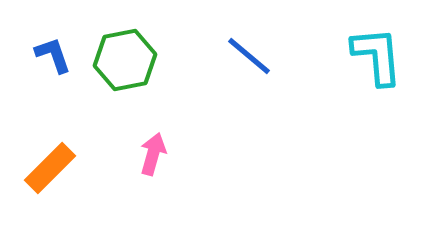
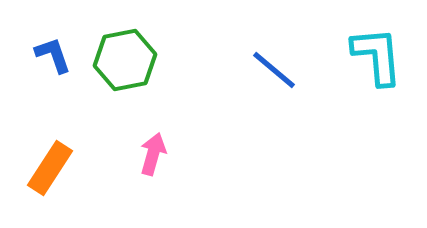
blue line: moved 25 px right, 14 px down
orange rectangle: rotated 12 degrees counterclockwise
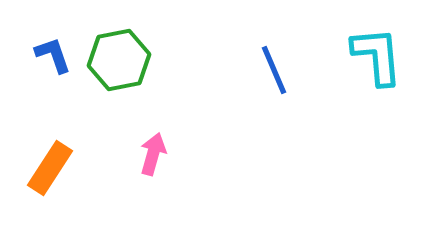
green hexagon: moved 6 px left
blue line: rotated 27 degrees clockwise
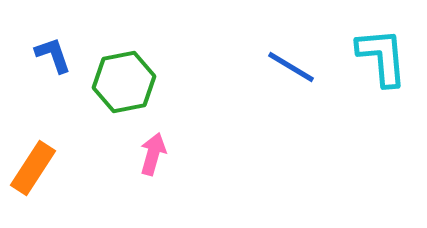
cyan L-shape: moved 5 px right, 1 px down
green hexagon: moved 5 px right, 22 px down
blue line: moved 17 px right, 3 px up; rotated 36 degrees counterclockwise
orange rectangle: moved 17 px left
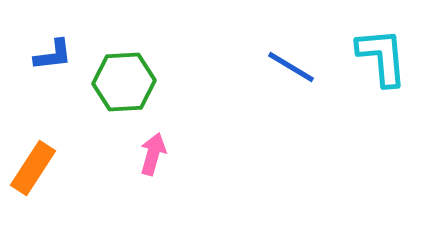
blue L-shape: rotated 102 degrees clockwise
green hexagon: rotated 8 degrees clockwise
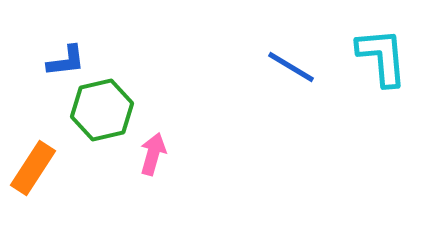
blue L-shape: moved 13 px right, 6 px down
green hexagon: moved 22 px left, 28 px down; rotated 10 degrees counterclockwise
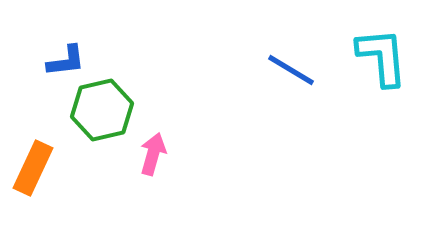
blue line: moved 3 px down
orange rectangle: rotated 8 degrees counterclockwise
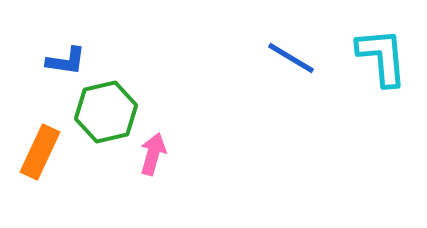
blue L-shape: rotated 15 degrees clockwise
blue line: moved 12 px up
green hexagon: moved 4 px right, 2 px down
orange rectangle: moved 7 px right, 16 px up
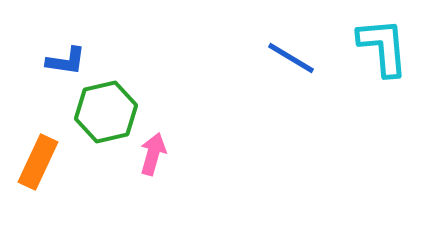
cyan L-shape: moved 1 px right, 10 px up
orange rectangle: moved 2 px left, 10 px down
